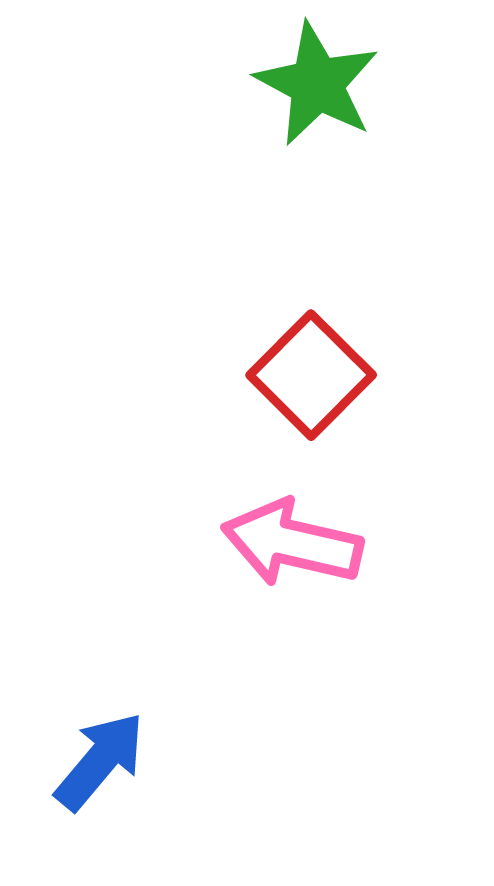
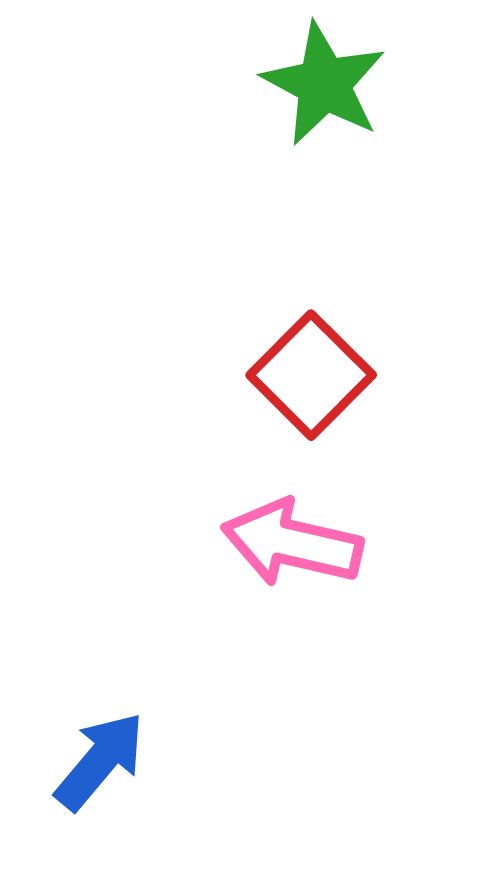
green star: moved 7 px right
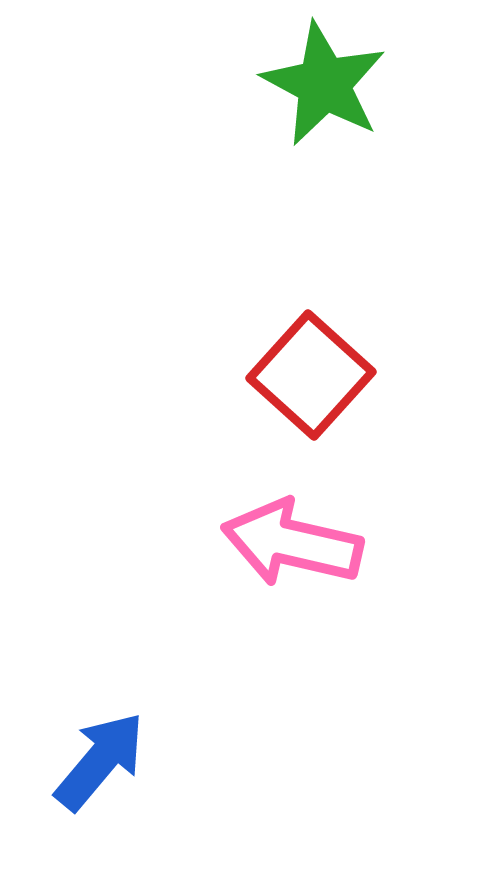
red square: rotated 3 degrees counterclockwise
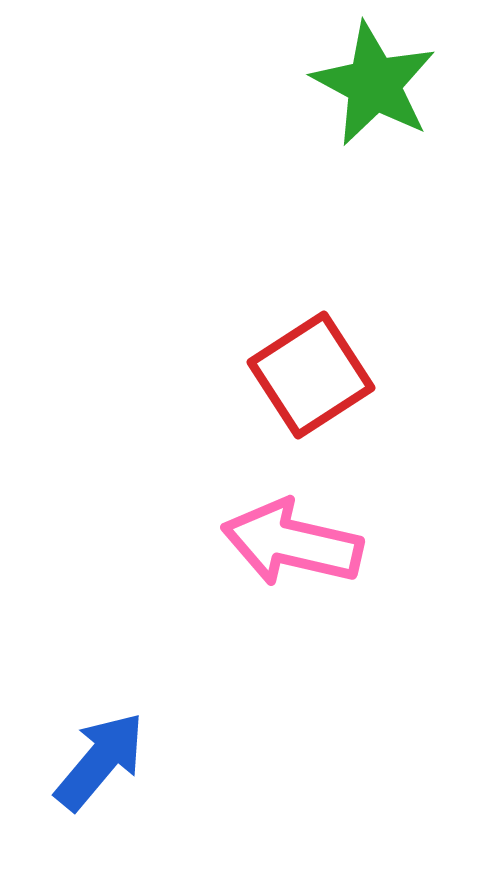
green star: moved 50 px right
red square: rotated 15 degrees clockwise
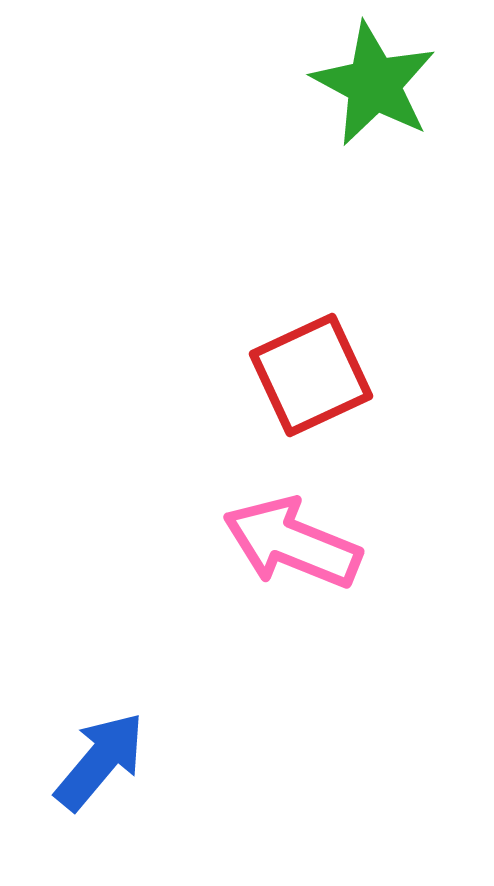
red square: rotated 8 degrees clockwise
pink arrow: rotated 9 degrees clockwise
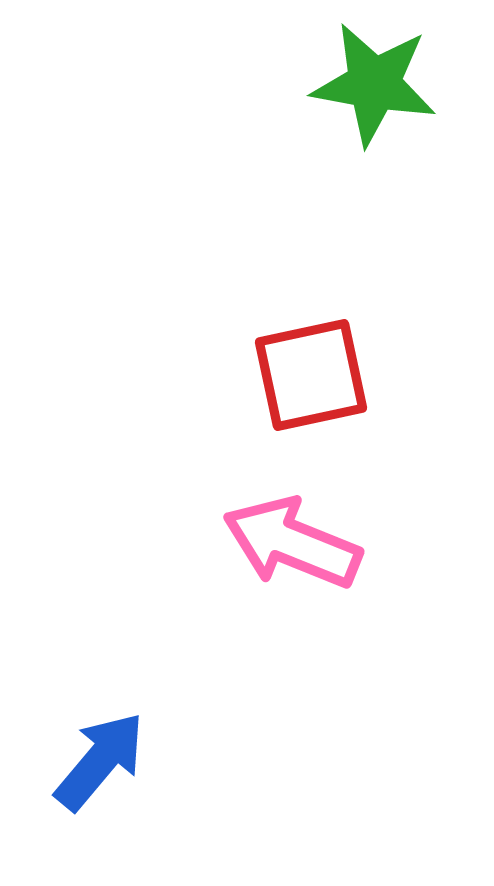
green star: rotated 18 degrees counterclockwise
red square: rotated 13 degrees clockwise
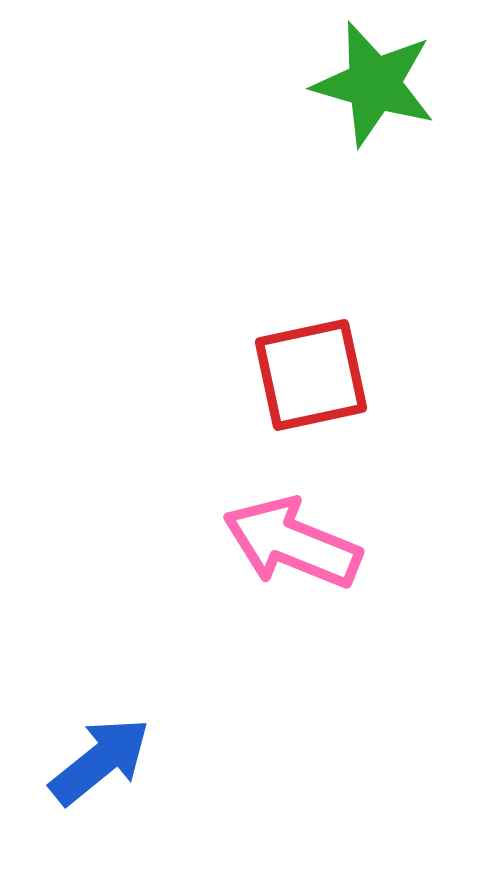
green star: rotated 6 degrees clockwise
blue arrow: rotated 11 degrees clockwise
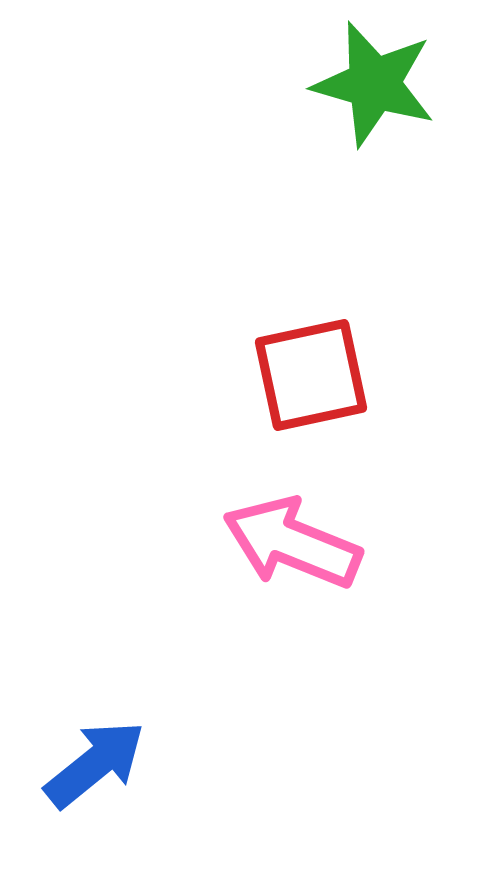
blue arrow: moved 5 px left, 3 px down
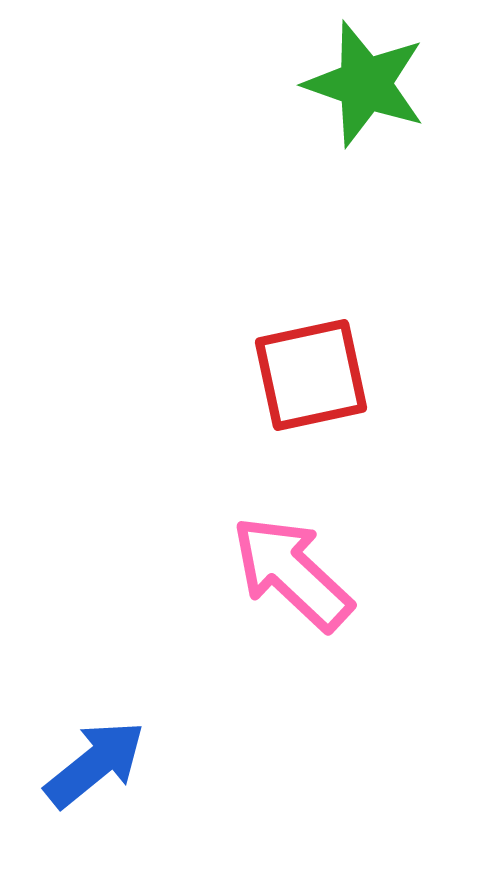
green star: moved 9 px left; rotated 3 degrees clockwise
pink arrow: moved 30 px down; rotated 21 degrees clockwise
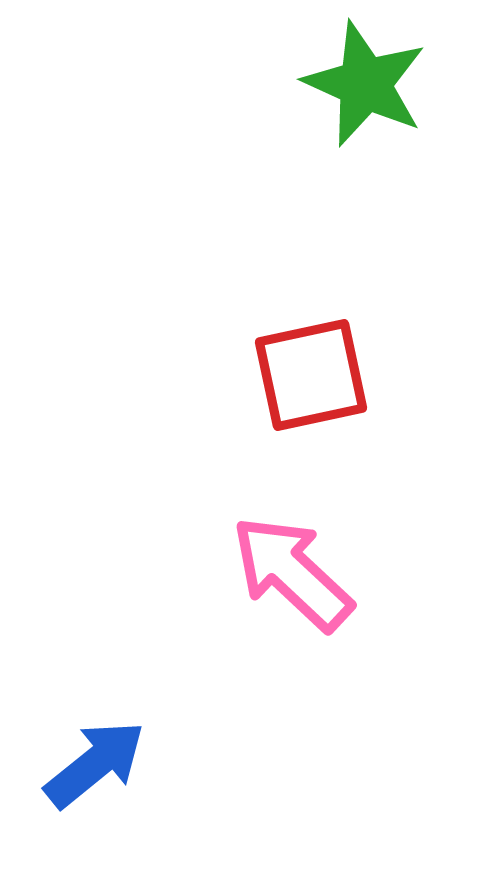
green star: rotated 5 degrees clockwise
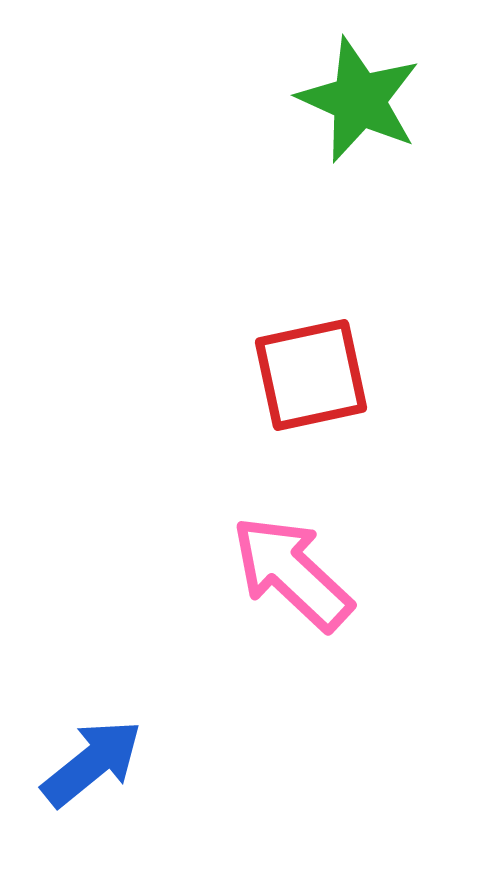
green star: moved 6 px left, 16 px down
blue arrow: moved 3 px left, 1 px up
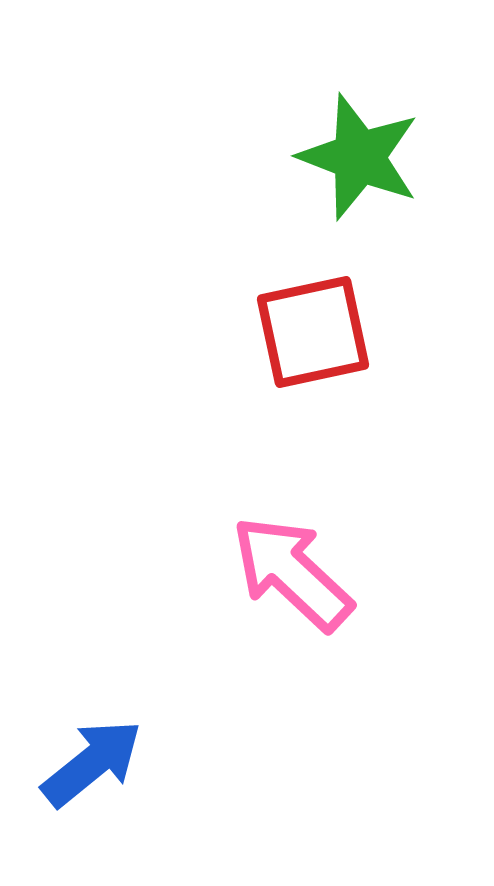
green star: moved 57 px down; rotated 3 degrees counterclockwise
red square: moved 2 px right, 43 px up
